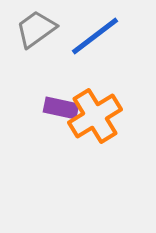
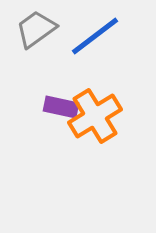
purple rectangle: moved 1 px up
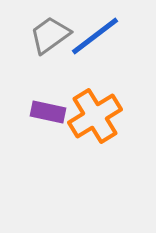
gray trapezoid: moved 14 px right, 6 px down
purple rectangle: moved 13 px left, 5 px down
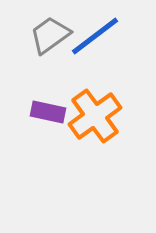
orange cross: rotated 4 degrees counterclockwise
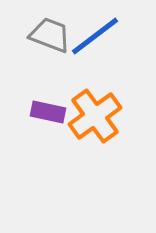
gray trapezoid: rotated 57 degrees clockwise
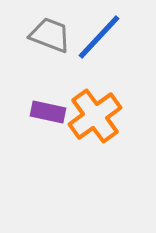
blue line: moved 4 px right, 1 px down; rotated 10 degrees counterclockwise
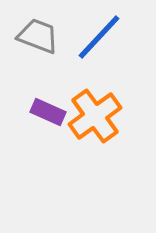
gray trapezoid: moved 12 px left, 1 px down
purple rectangle: rotated 12 degrees clockwise
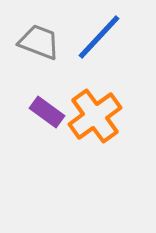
gray trapezoid: moved 1 px right, 6 px down
purple rectangle: moved 1 px left; rotated 12 degrees clockwise
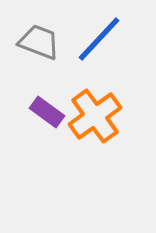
blue line: moved 2 px down
